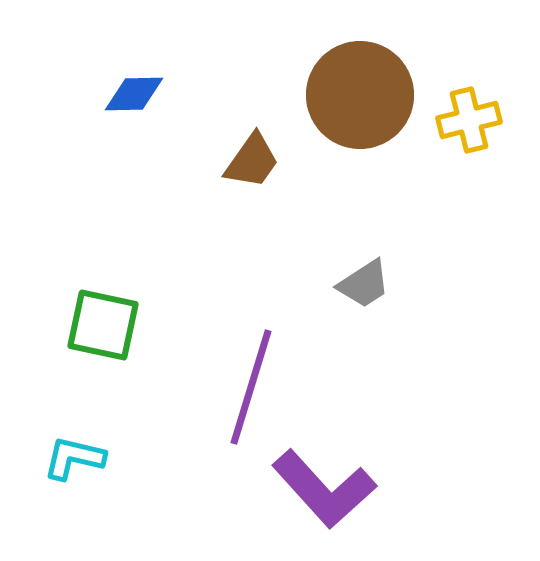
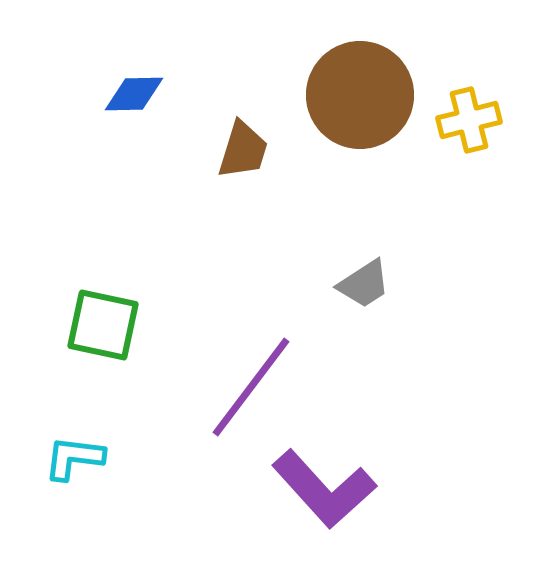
brown trapezoid: moved 9 px left, 11 px up; rotated 18 degrees counterclockwise
purple line: rotated 20 degrees clockwise
cyan L-shape: rotated 6 degrees counterclockwise
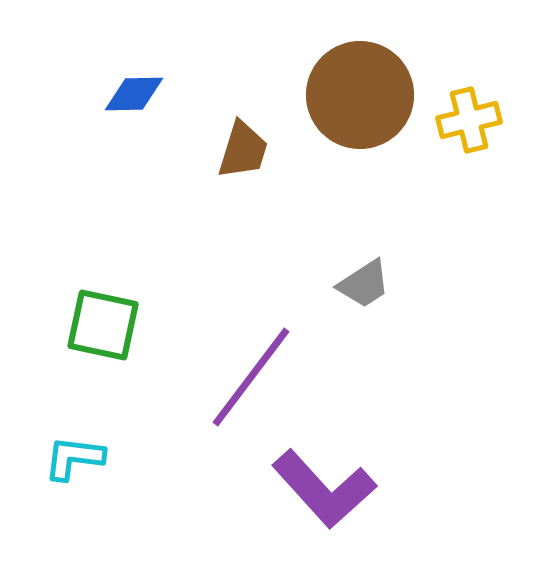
purple line: moved 10 px up
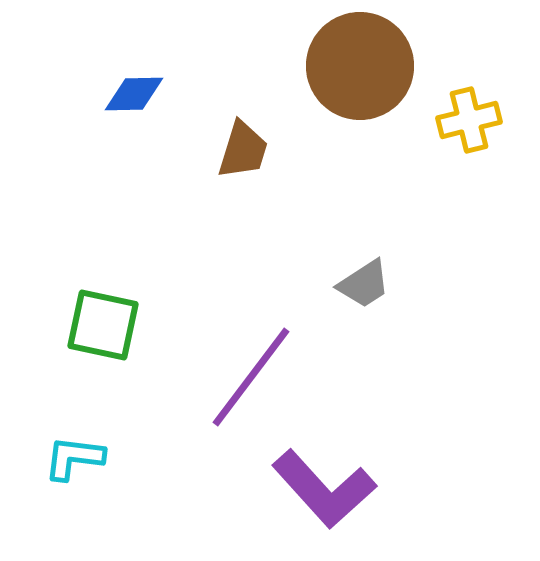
brown circle: moved 29 px up
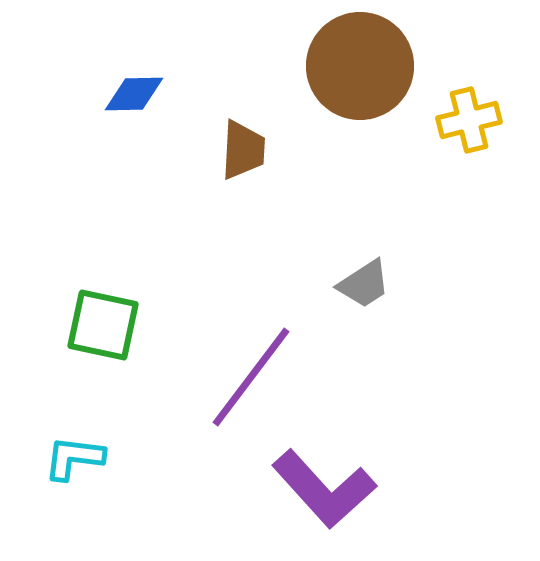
brown trapezoid: rotated 14 degrees counterclockwise
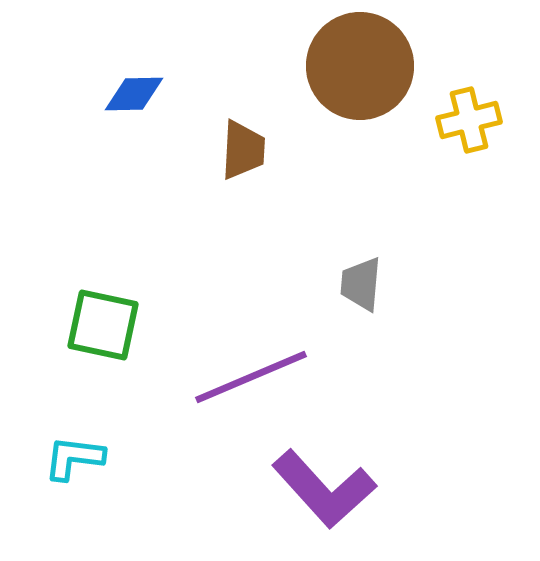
gray trapezoid: moved 3 px left; rotated 128 degrees clockwise
purple line: rotated 30 degrees clockwise
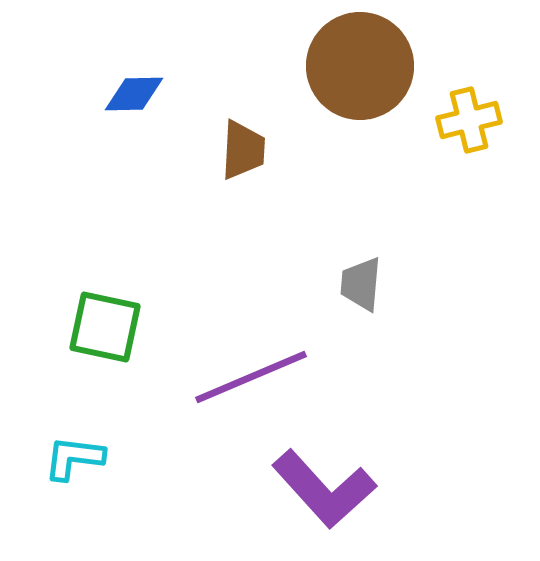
green square: moved 2 px right, 2 px down
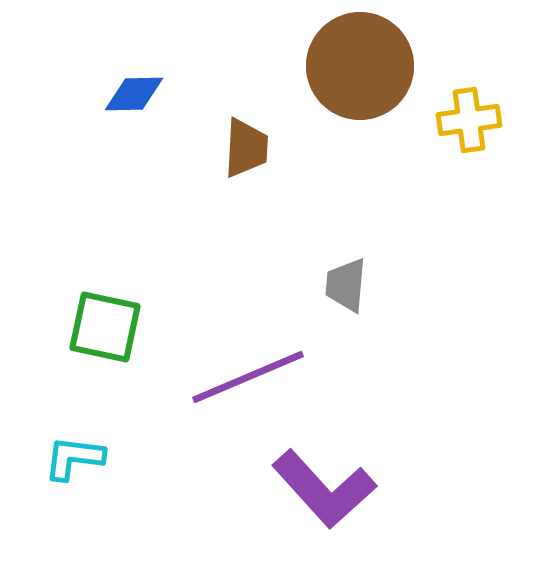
yellow cross: rotated 6 degrees clockwise
brown trapezoid: moved 3 px right, 2 px up
gray trapezoid: moved 15 px left, 1 px down
purple line: moved 3 px left
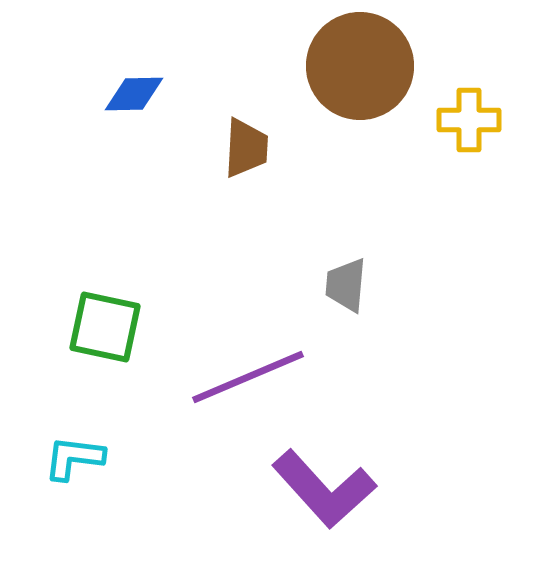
yellow cross: rotated 8 degrees clockwise
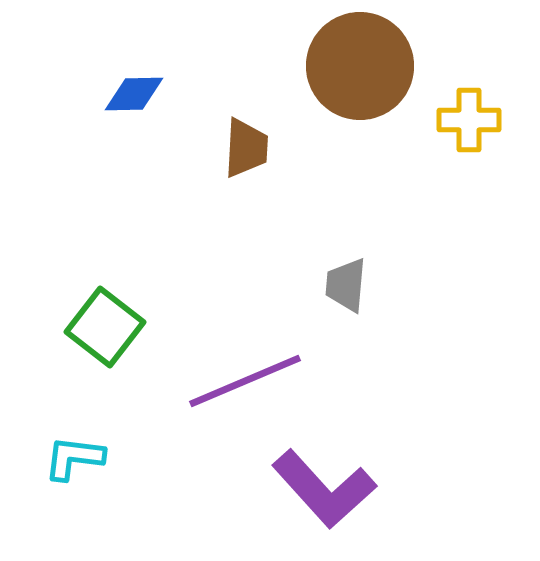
green square: rotated 26 degrees clockwise
purple line: moved 3 px left, 4 px down
